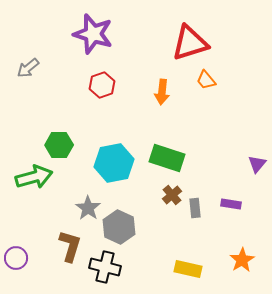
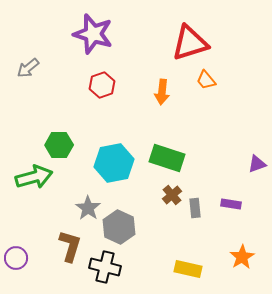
purple triangle: rotated 30 degrees clockwise
orange star: moved 3 px up
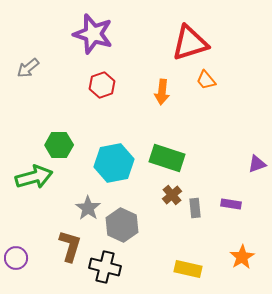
gray hexagon: moved 3 px right, 2 px up
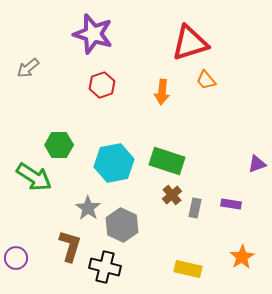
green rectangle: moved 3 px down
green arrow: rotated 48 degrees clockwise
gray rectangle: rotated 18 degrees clockwise
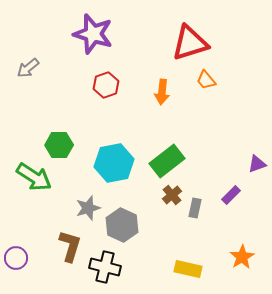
red hexagon: moved 4 px right
green rectangle: rotated 56 degrees counterclockwise
purple rectangle: moved 9 px up; rotated 54 degrees counterclockwise
gray star: rotated 20 degrees clockwise
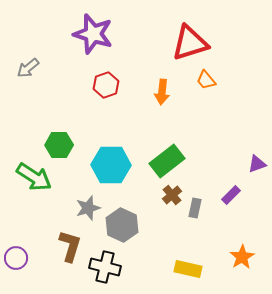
cyan hexagon: moved 3 px left, 2 px down; rotated 12 degrees clockwise
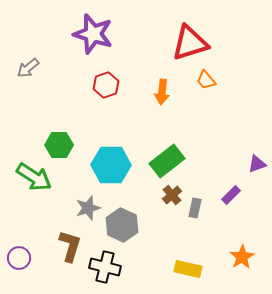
purple circle: moved 3 px right
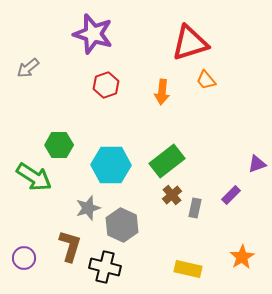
purple circle: moved 5 px right
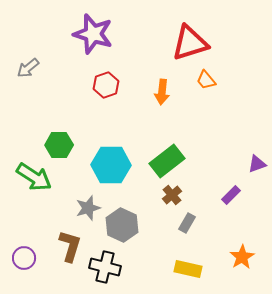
gray rectangle: moved 8 px left, 15 px down; rotated 18 degrees clockwise
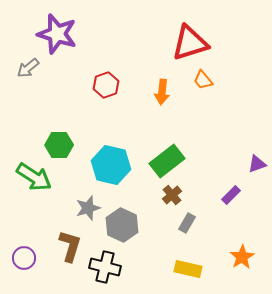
purple star: moved 36 px left
orange trapezoid: moved 3 px left
cyan hexagon: rotated 12 degrees clockwise
